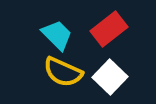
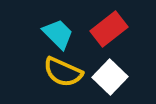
cyan trapezoid: moved 1 px right, 1 px up
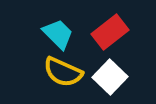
red rectangle: moved 1 px right, 3 px down
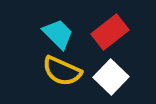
yellow semicircle: moved 1 px left, 1 px up
white square: moved 1 px right
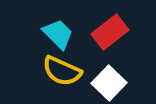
white square: moved 2 px left, 6 px down
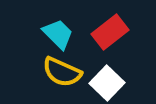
yellow semicircle: moved 1 px down
white square: moved 2 px left
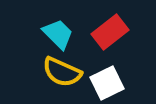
white square: rotated 20 degrees clockwise
